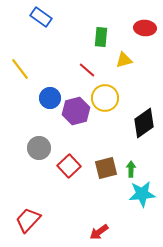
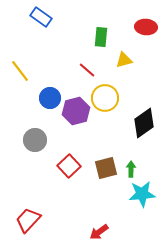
red ellipse: moved 1 px right, 1 px up
yellow line: moved 2 px down
gray circle: moved 4 px left, 8 px up
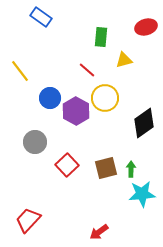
red ellipse: rotated 20 degrees counterclockwise
purple hexagon: rotated 16 degrees counterclockwise
gray circle: moved 2 px down
red square: moved 2 px left, 1 px up
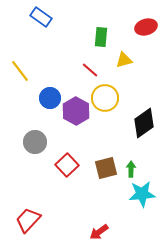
red line: moved 3 px right
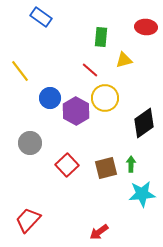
red ellipse: rotated 20 degrees clockwise
gray circle: moved 5 px left, 1 px down
green arrow: moved 5 px up
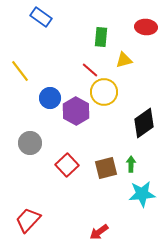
yellow circle: moved 1 px left, 6 px up
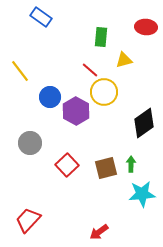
blue circle: moved 1 px up
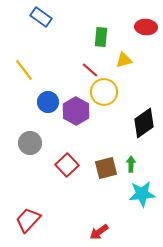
yellow line: moved 4 px right, 1 px up
blue circle: moved 2 px left, 5 px down
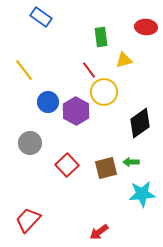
green rectangle: rotated 12 degrees counterclockwise
red line: moved 1 px left; rotated 12 degrees clockwise
black diamond: moved 4 px left
green arrow: moved 2 px up; rotated 91 degrees counterclockwise
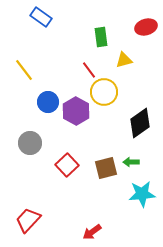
red ellipse: rotated 20 degrees counterclockwise
red arrow: moved 7 px left
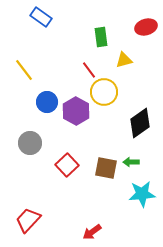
blue circle: moved 1 px left
brown square: rotated 25 degrees clockwise
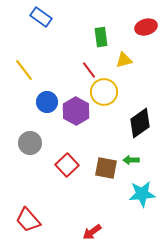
green arrow: moved 2 px up
red trapezoid: rotated 84 degrees counterclockwise
